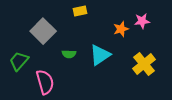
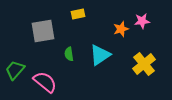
yellow rectangle: moved 2 px left, 3 px down
gray square: rotated 35 degrees clockwise
green semicircle: rotated 80 degrees clockwise
green trapezoid: moved 4 px left, 9 px down
pink semicircle: rotated 35 degrees counterclockwise
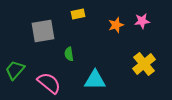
orange star: moved 5 px left, 4 px up
cyan triangle: moved 5 px left, 25 px down; rotated 35 degrees clockwise
pink semicircle: moved 4 px right, 1 px down
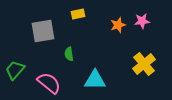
orange star: moved 2 px right
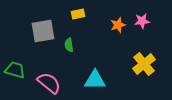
green semicircle: moved 9 px up
green trapezoid: rotated 65 degrees clockwise
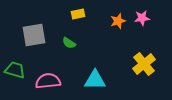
pink star: moved 3 px up
orange star: moved 4 px up
gray square: moved 9 px left, 4 px down
green semicircle: moved 2 px up; rotated 48 degrees counterclockwise
pink semicircle: moved 1 px left, 2 px up; rotated 45 degrees counterclockwise
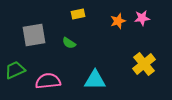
green trapezoid: rotated 40 degrees counterclockwise
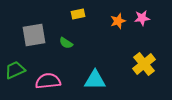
green semicircle: moved 3 px left
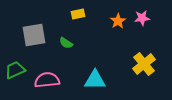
orange star: rotated 14 degrees counterclockwise
pink semicircle: moved 1 px left, 1 px up
